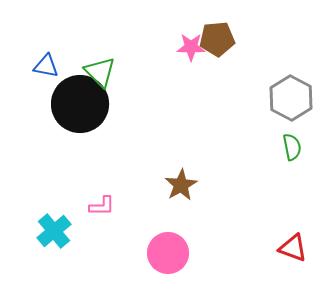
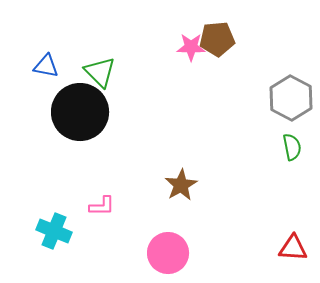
black circle: moved 8 px down
cyan cross: rotated 28 degrees counterclockwise
red triangle: rotated 16 degrees counterclockwise
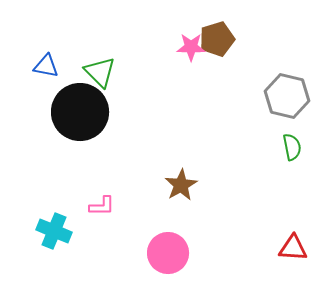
brown pentagon: rotated 12 degrees counterclockwise
gray hexagon: moved 4 px left, 2 px up; rotated 15 degrees counterclockwise
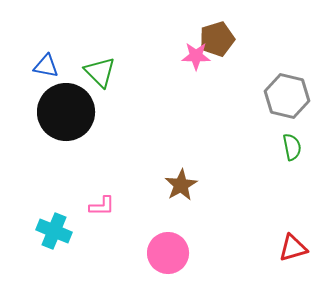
pink star: moved 5 px right, 9 px down
black circle: moved 14 px left
red triangle: rotated 20 degrees counterclockwise
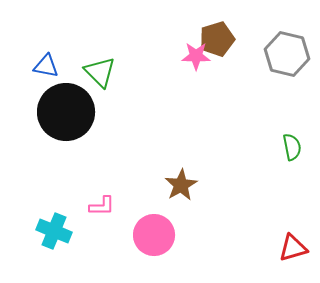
gray hexagon: moved 42 px up
pink circle: moved 14 px left, 18 px up
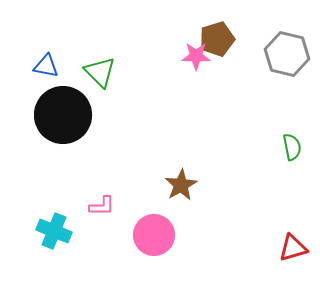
black circle: moved 3 px left, 3 px down
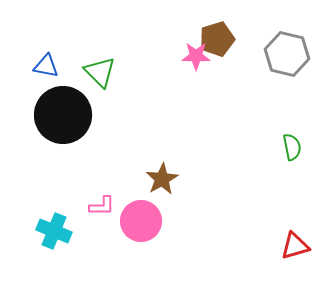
brown star: moved 19 px left, 6 px up
pink circle: moved 13 px left, 14 px up
red triangle: moved 2 px right, 2 px up
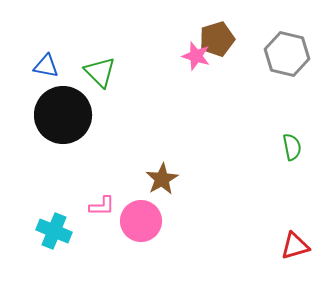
pink star: rotated 16 degrees clockwise
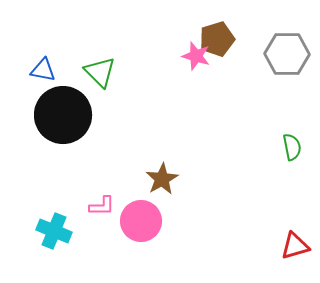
gray hexagon: rotated 12 degrees counterclockwise
blue triangle: moved 3 px left, 4 px down
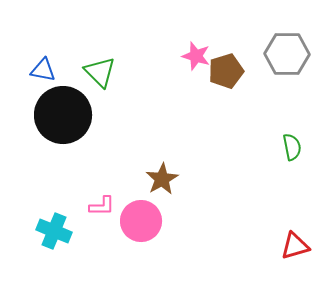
brown pentagon: moved 9 px right, 32 px down
